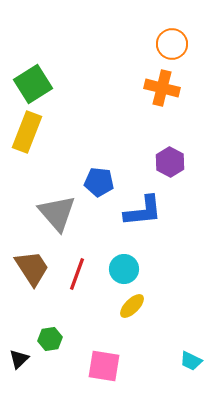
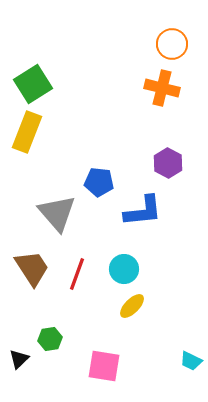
purple hexagon: moved 2 px left, 1 px down
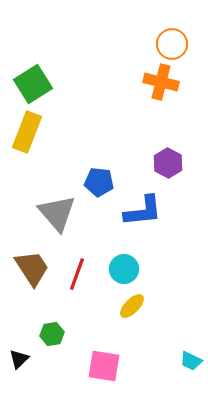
orange cross: moved 1 px left, 6 px up
green hexagon: moved 2 px right, 5 px up
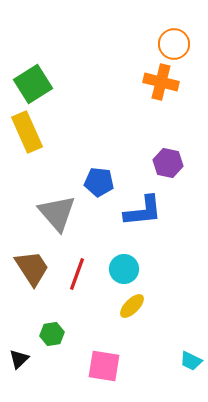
orange circle: moved 2 px right
yellow rectangle: rotated 45 degrees counterclockwise
purple hexagon: rotated 16 degrees counterclockwise
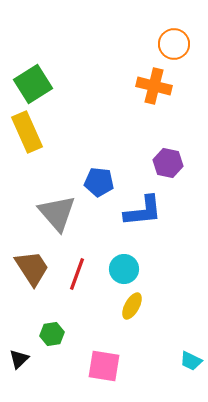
orange cross: moved 7 px left, 4 px down
yellow ellipse: rotated 16 degrees counterclockwise
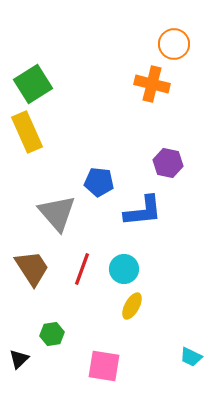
orange cross: moved 2 px left, 2 px up
red line: moved 5 px right, 5 px up
cyan trapezoid: moved 4 px up
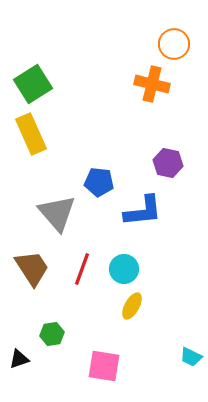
yellow rectangle: moved 4 px right, 2 px down
black triangle: rotated 25 degrees clockwise
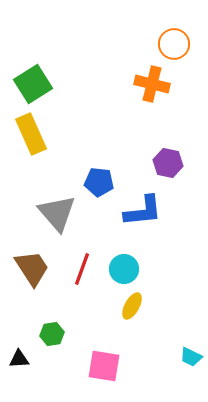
black triangle: rotated 15 degrees clockwise
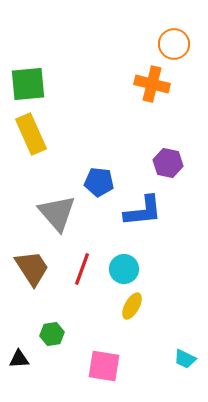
green square: moved 5 px left; rotated 27 degrees clockwise
cyan trapezoid: moved 6 px left, 2 px down
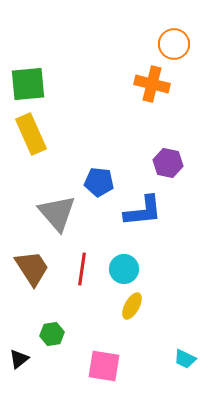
red line: rotated 12 degrees counterclockwise
black triangle: rotated 35 degrees counterclockwise
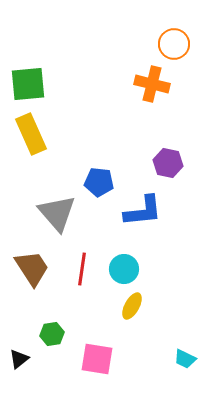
pink square: moved 7 px left, 7 px up
